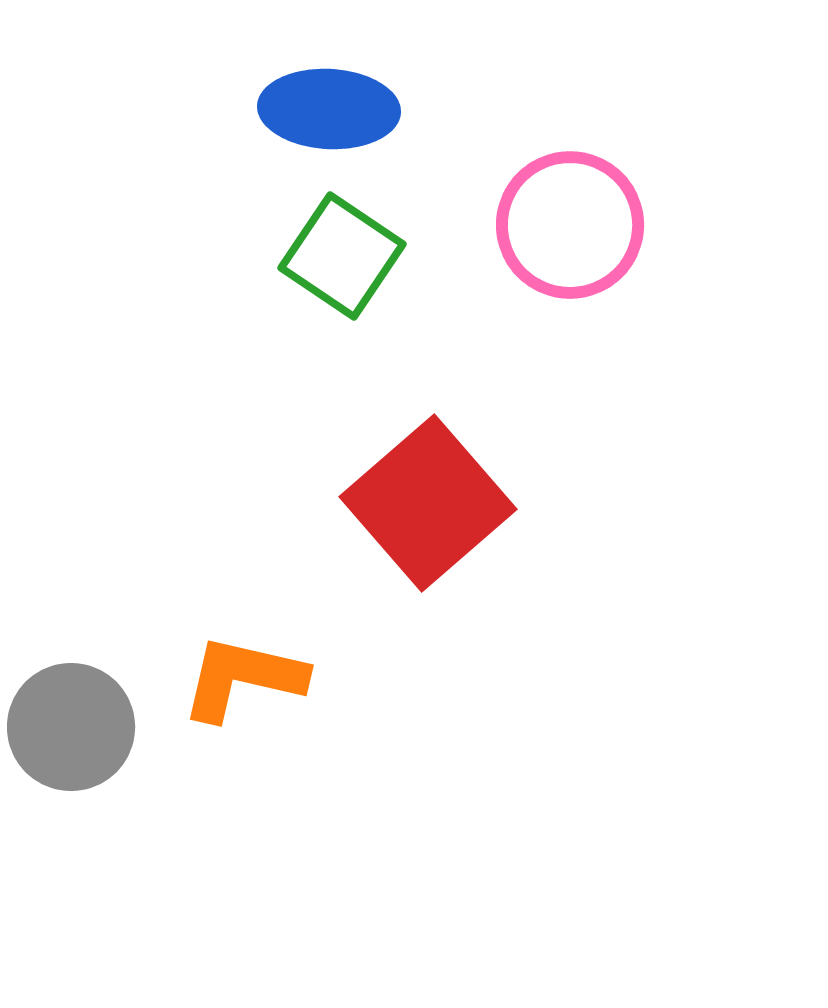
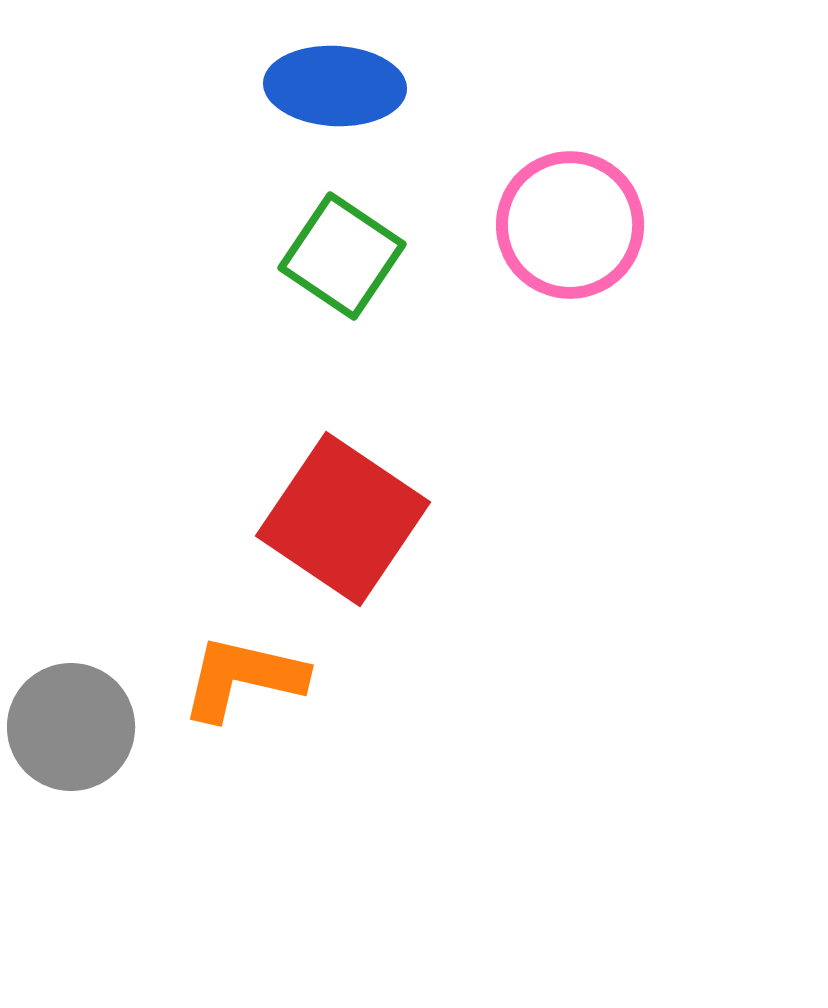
blue ellipse: moved 6 px right, 23 px up
red square: moved 85 px left, 16 px down; rotated 15 degrees counterclockwise
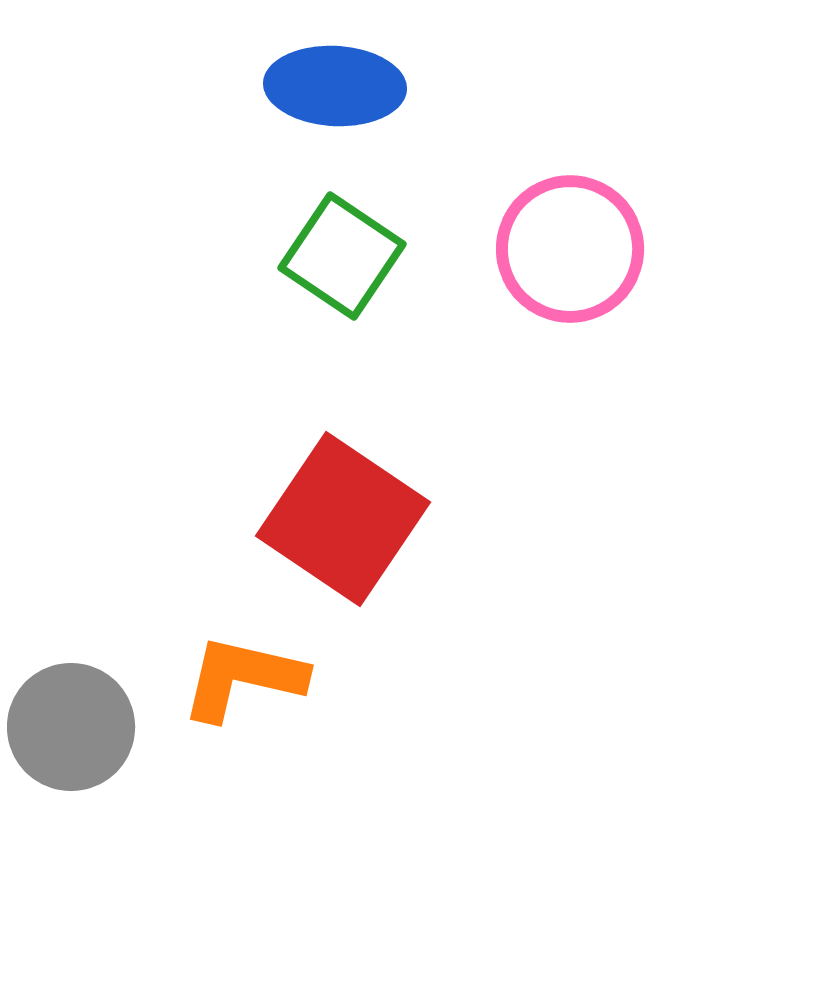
pink circle: moved 24 px down
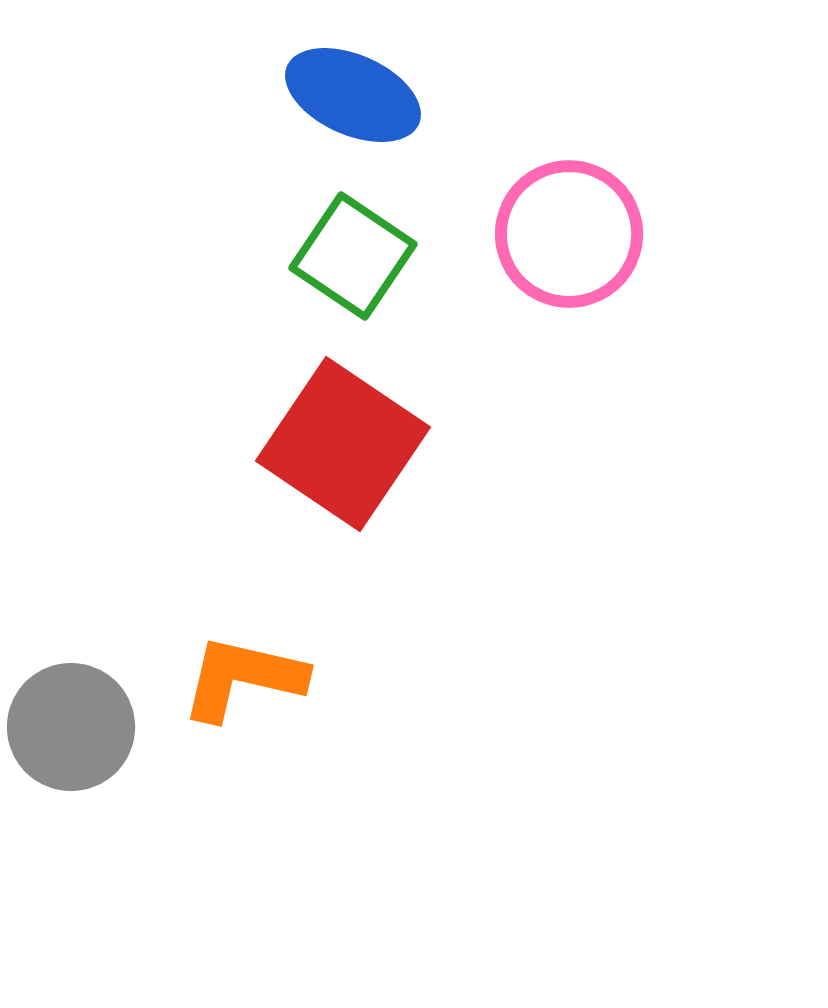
blue ellipse: moved 18 px right, 9 px down; rotated 21 degrees clockwise
pink circle: moved 1 px left, 15 px up
green square: moved 11 px right
red square: moved 75 px up
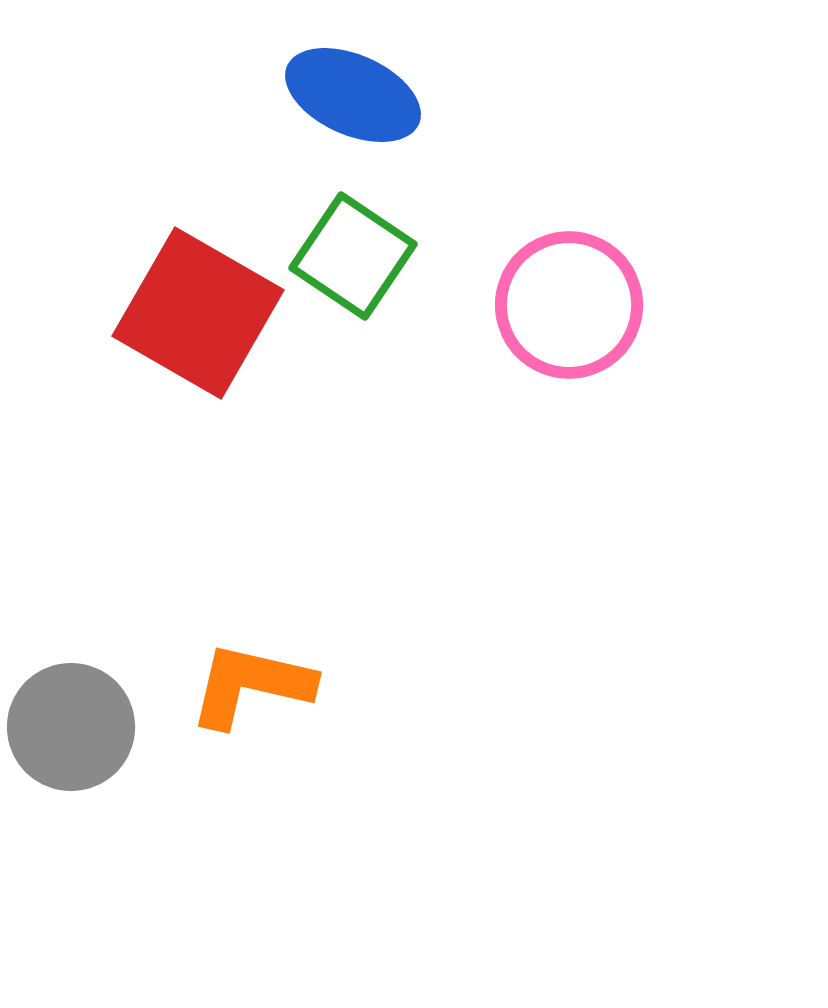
pink circle: moved 71 px down
red square: moved 145 px left, 131 px up; rotated 4 degrees counterclockwise
orange L-shape: moved 8 px right, 7 px down
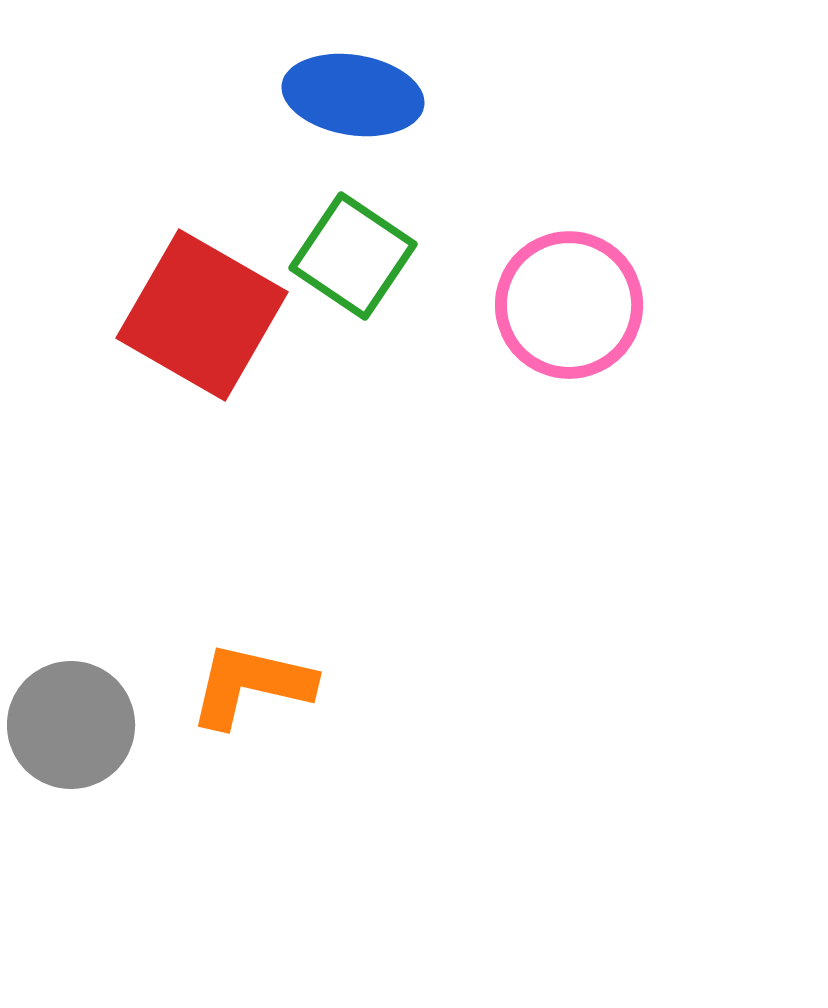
blue ellipse: rotated 15 degrees counterclockwise
red square: moved 4 px right, 2 px down
gray circle: moved 2 px up
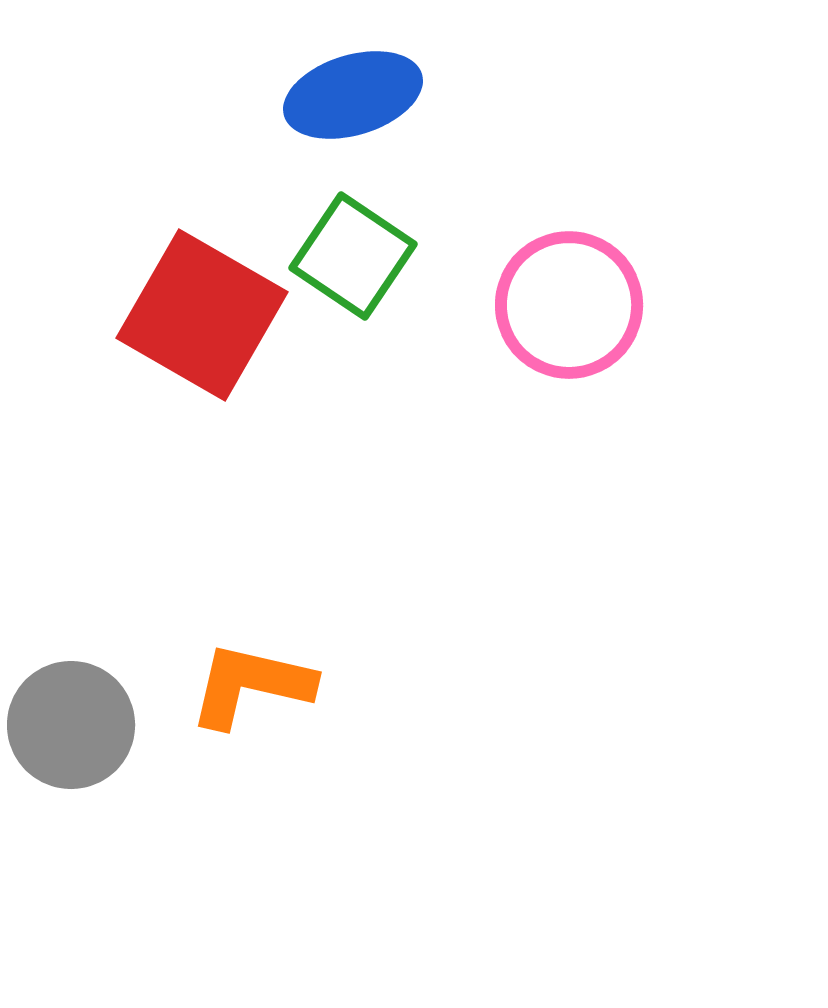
blue ellipse: rotated 26 degrees counterclockwise
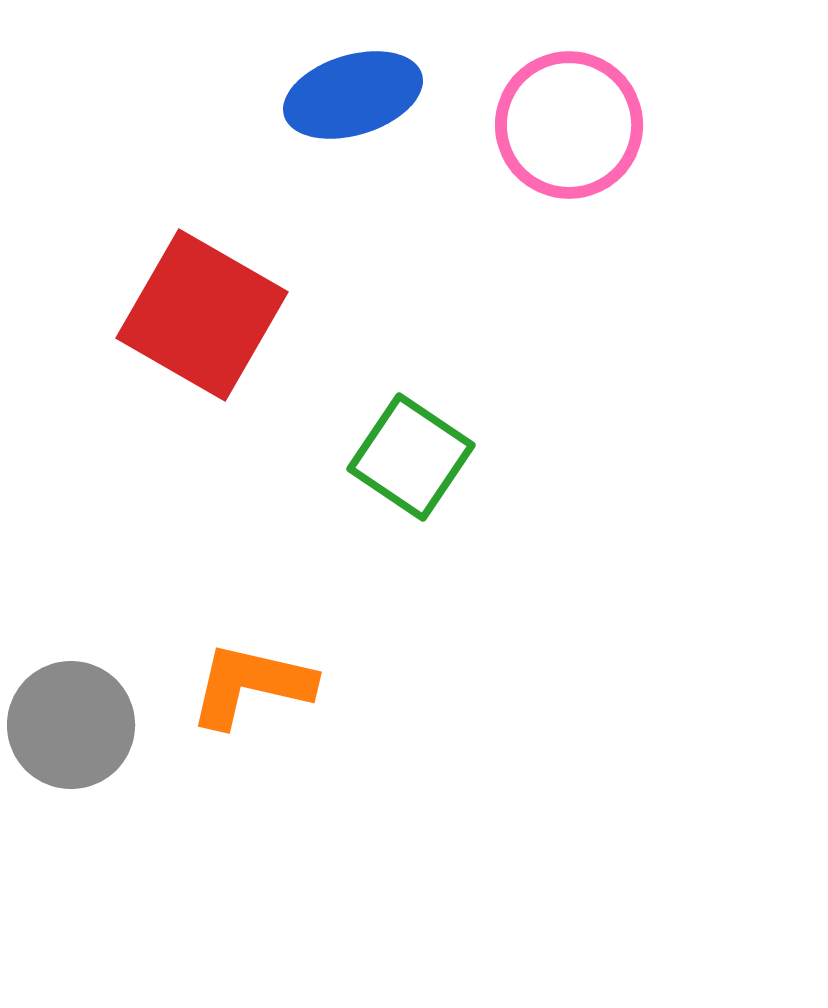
green square: moved 58 px right, 201 px down
pink circle: moved 180 px up
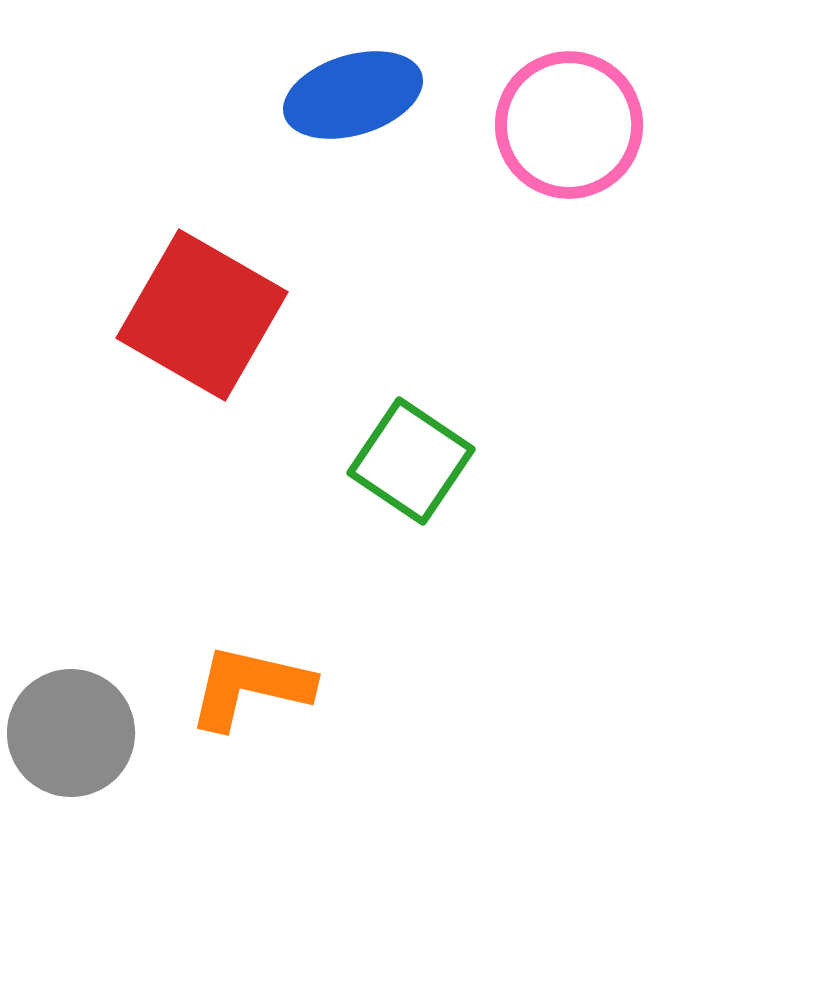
green square: moved 4 px down
orange L-shape: moved 1 px left, 2 px down
gray circle: moved 8 px down
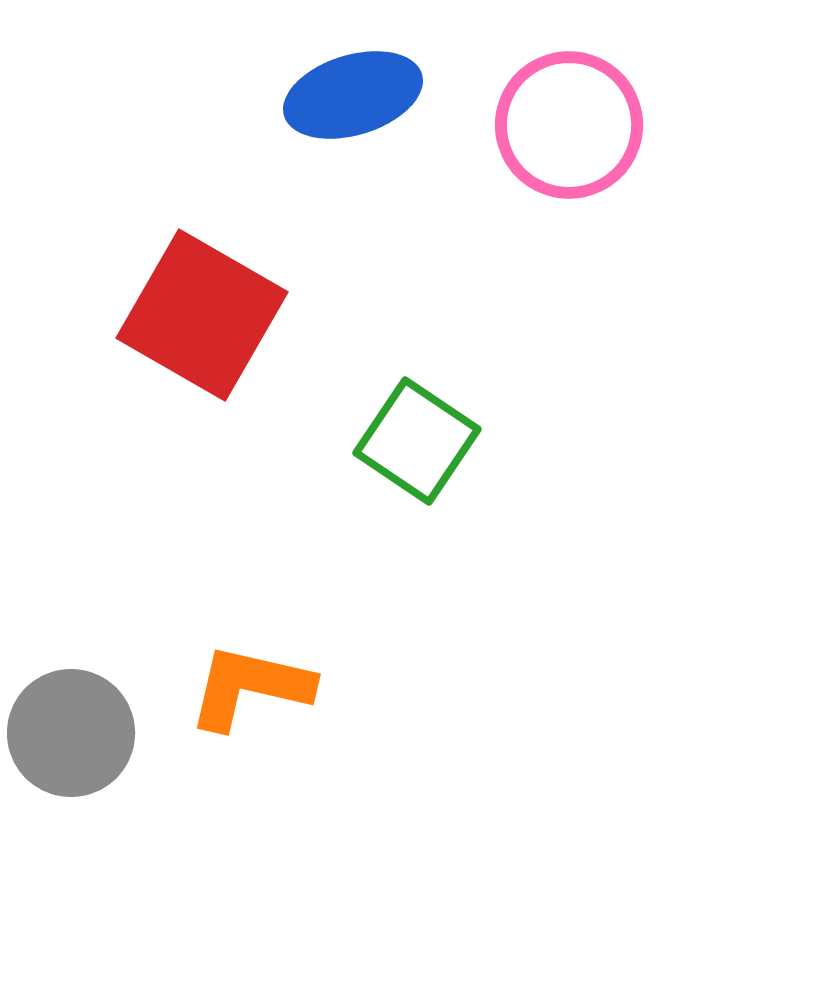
green square: moved 6 px right, 20 px up
